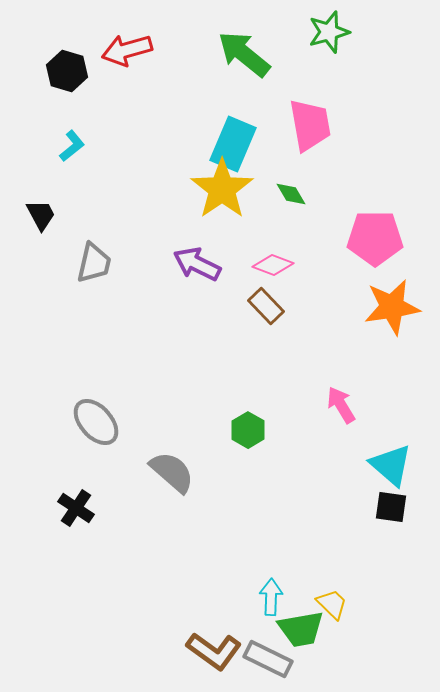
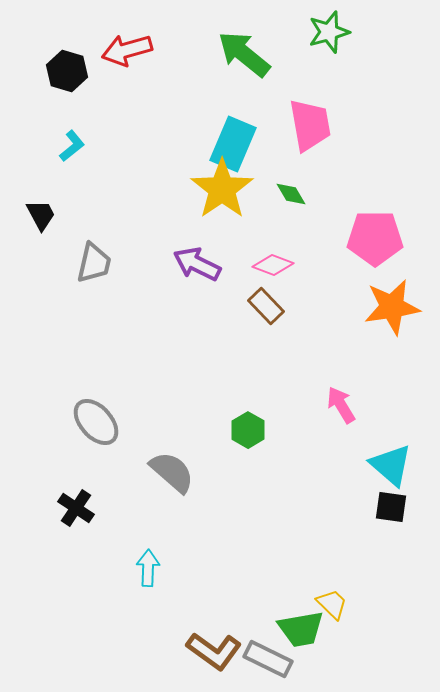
cyan arrow: moved 123 px left, 29 px up
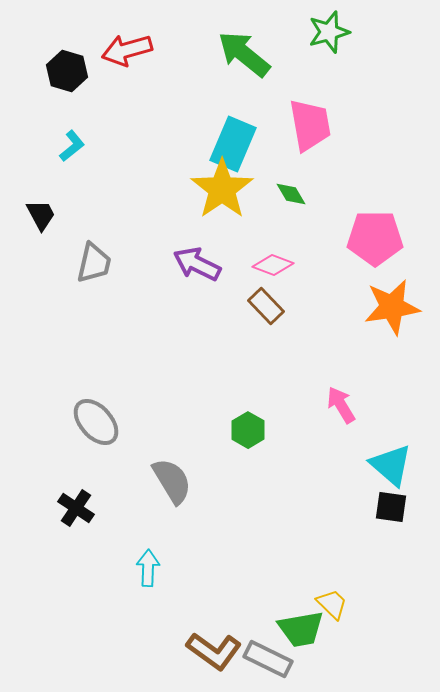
gray semicircle: moved 9 px down; rotated 18 degrees clockwise
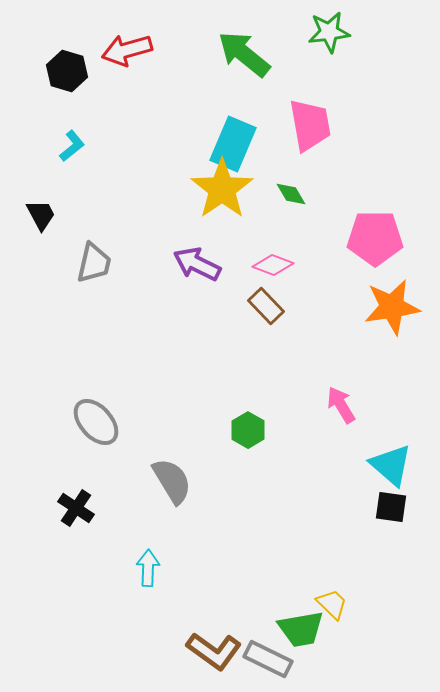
green star: rotated 9 degrees clockwise
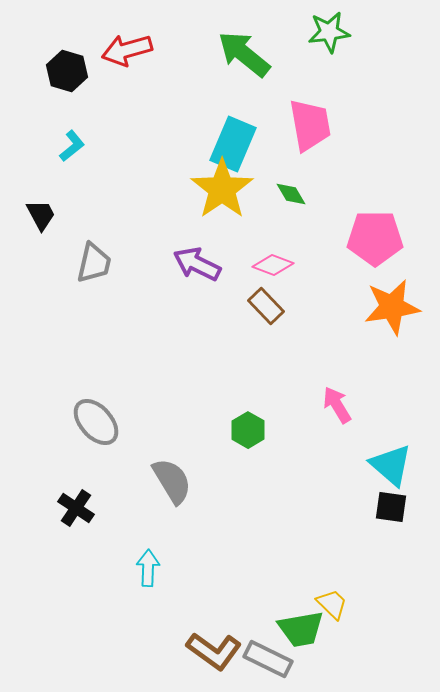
pink arrow: moved 4 px left
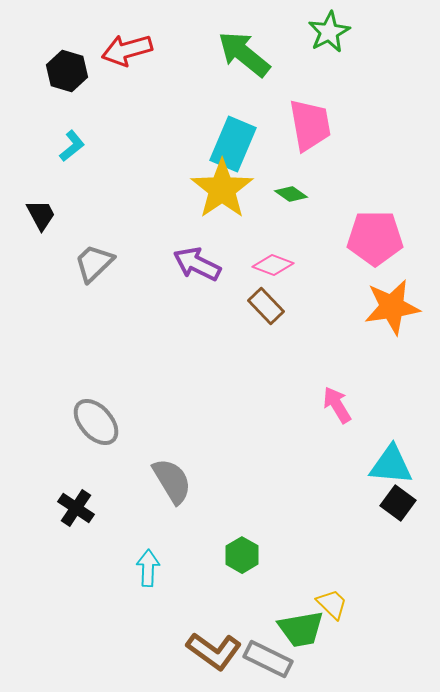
green star: rotated 21 degrees counterclockwise
green diamond: rotated 24 degrees counterclockwise
gray trapezoid: rotated 147 degrees counterclockwise
green hexagon: moved 6 px left, 125 px down
cyan triangle: rotated 36 degrees counterclockwise
black square: moved 7 px right, 4 px up; rotated 28 degrees clockwise
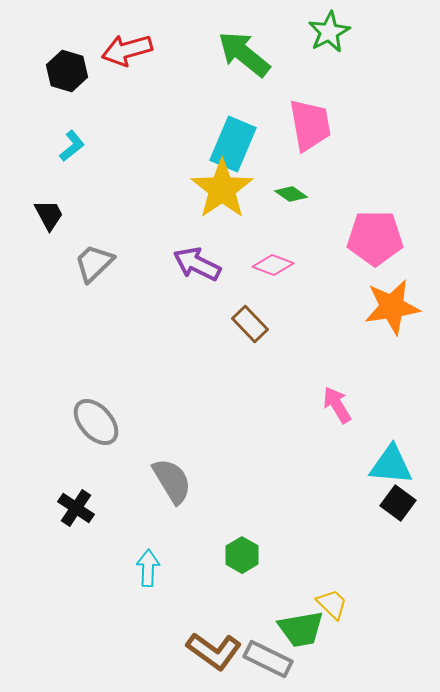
black trapezoid: moved 8 px right
brown rectangle: moved 16 px left, 18 px down
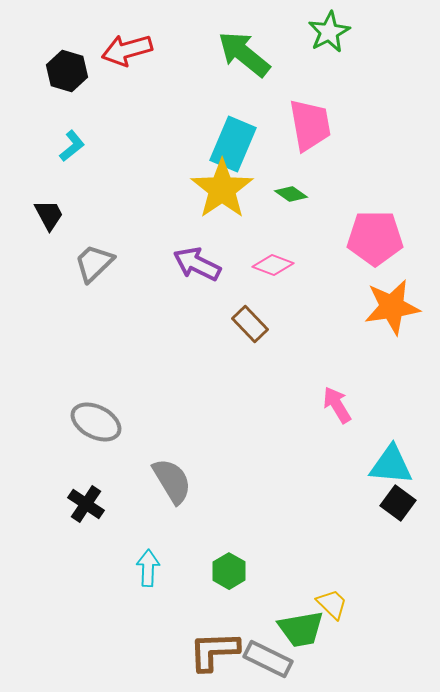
gray ellipse: rotated 21 degrees counterclockwise
black cross: moved 10 px right, 4 px up
green hexagon: moved 13 px left, 16 px down
brown L-shape: rotated 142 degrees clockwise
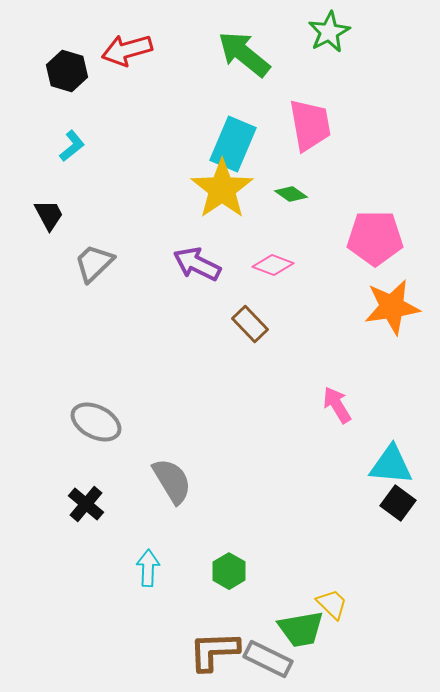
black cross: rotated 6 degrees clockwise
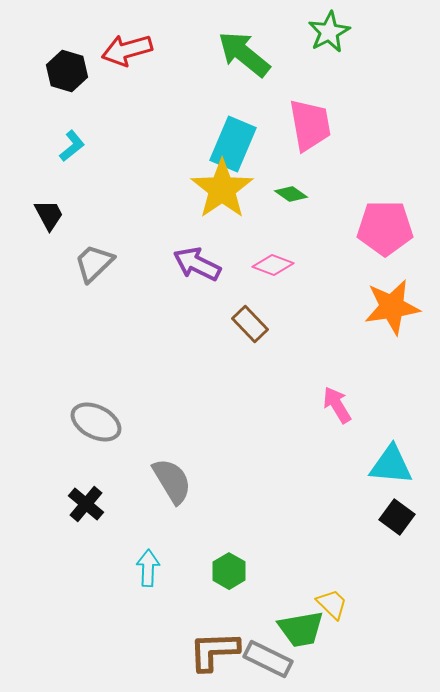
pink pentagon: moved 10 px right, 10 px up
black square: moved 1 px left, 14 px down
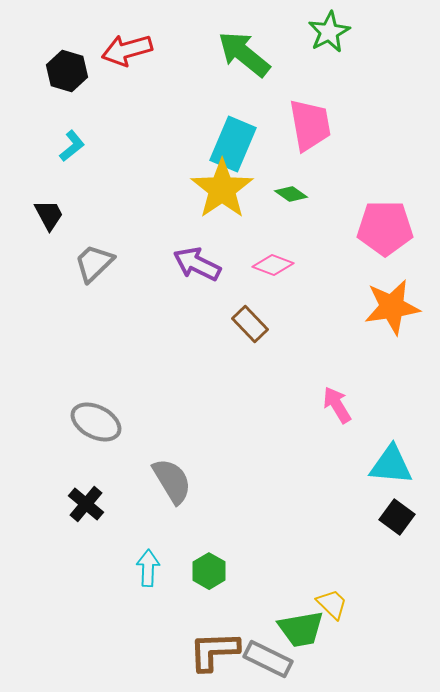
green hexagon: moved 20 px left
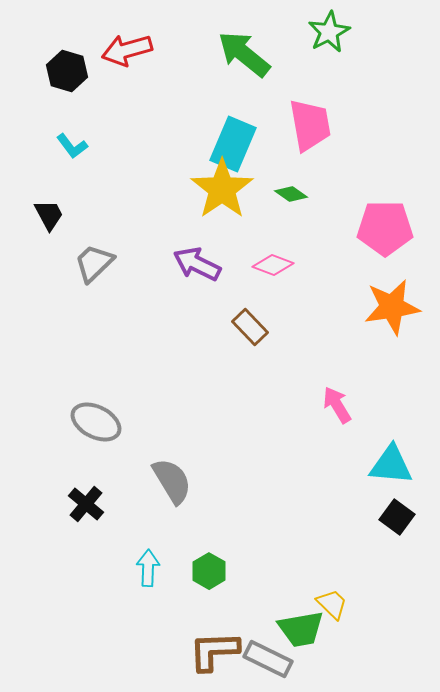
cyan L-shape: rotated 92 degrees clockwise
brown rectangle: moved 3 px down
